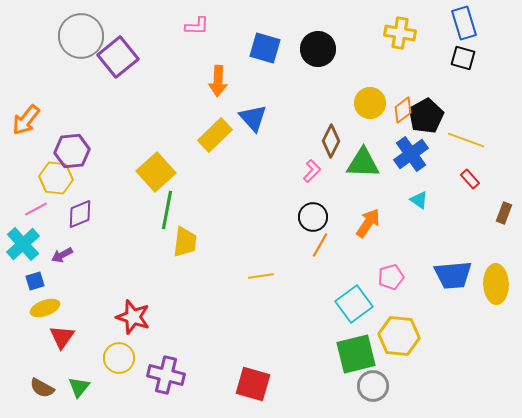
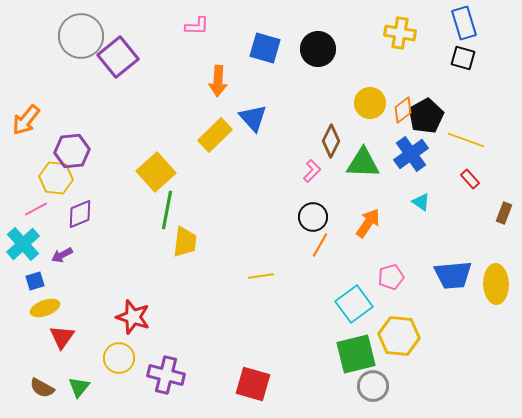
cyan triangle at (419, 200): moved 2 px right, 2 px down
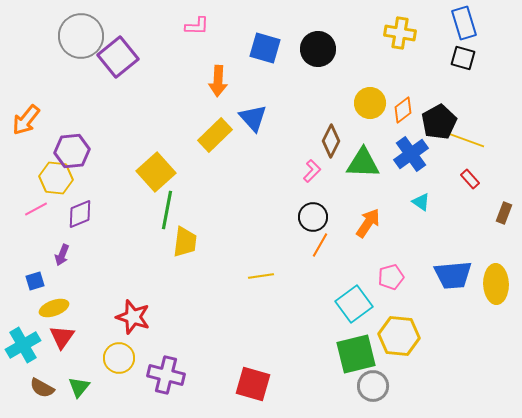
black pentagon at (426, 116): moved 13 px right, 6 px down
cyan cross at (23, 244): moved 101 px down; rotated 12 degrees clockwise
purple arrow at (62, 255): rotated 40 degrees counterclockwise
yellow ellipse at (45, 308): moved 9 px right
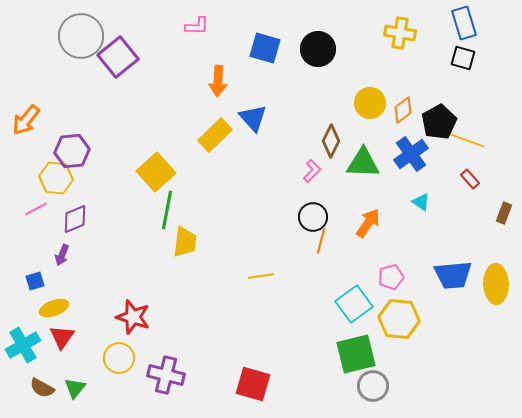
purple diamond at (80, 214): moved 5 px left, 5 px down
orange line at (320, 245): moved 1 px right, 4 px up; rotated 15 degrees counterclockwise
yellow hexagon at (399, 336): moved 17 px up
green triangle at (79, 387): moved 4 px left, 1 px down
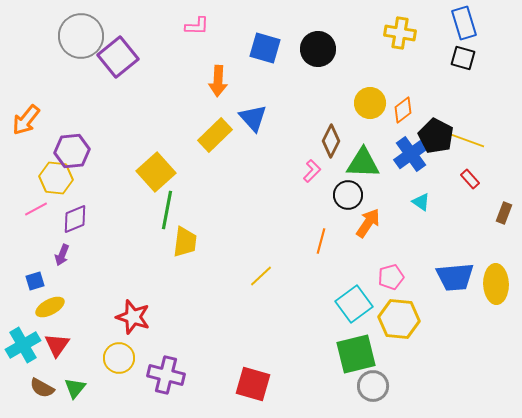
black pentagon at (439, 122): moved 3 px left, 14 px down; rotated 16 degrees counterclockwise
black circle at (313, 217): moved 35 px right, 22 px up
blue trapezoid at (453, 275): moved 2 px right, 2 px down
yellow line at (261, 276): rotated 35 degrees counterclockwise
yellow ellipse at (54, 308): moved 4 px left, 1 px up; rotated 8 degrees counterclockwise
red triangle at (62, 337): moved 5 px left, 8 px down
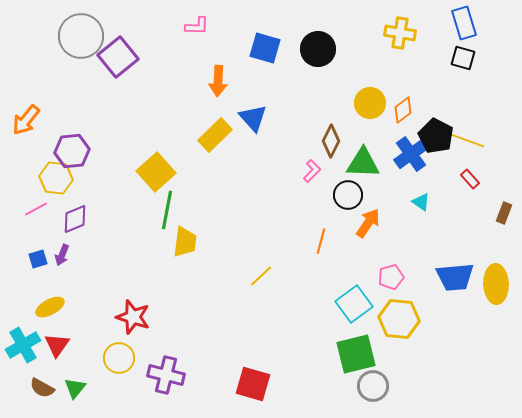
blue square at (35, 281): moved 3 px right, 22 px up
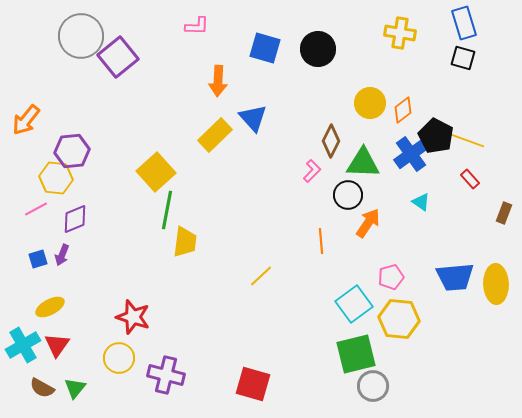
orange line at (321, 241): rotated 20 degrees counterclockwise
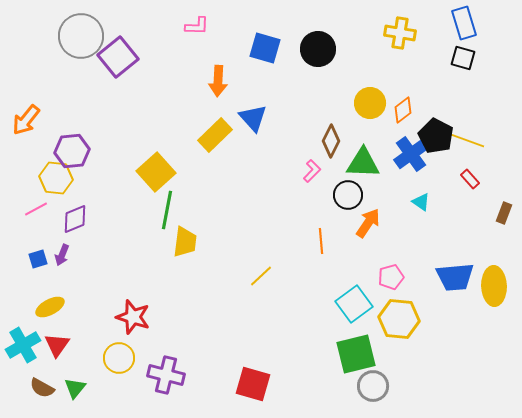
yellow ellipse at (496, 284): moved 2 px left, 2 px down
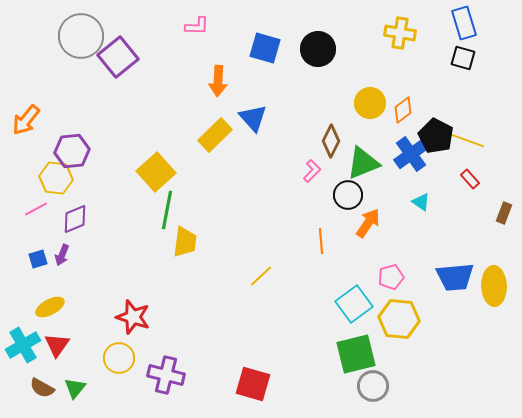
green triangle at (363, 163): rotated 24 degrees counterclockwise
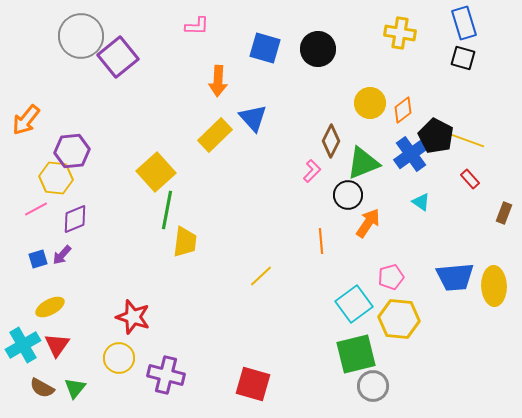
purple arrow at (62, 255): rotated 20 degrees clockwise
